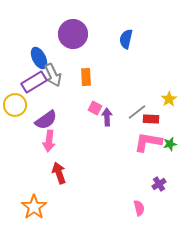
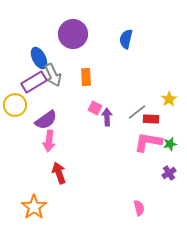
purple cross: moved 10 px right, 11 px up
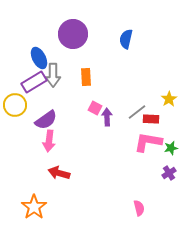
gray arrow: rotated 25 degrees clockwise
green star: moved 1 px right, 4 px down
red arrow: rotated 55 degrees counterclockwise
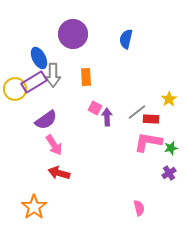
yellow circle: moved 16 px up
pink arrow: moved 5 px right, 4 px down; rotated 40 degrees counterclockwise
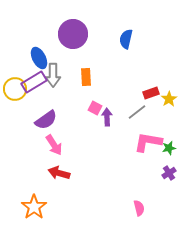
red rectangle: moved 26 px up; rotated 21 degrees counterclockwise
green star: moved 2 px left
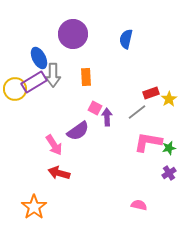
purple semicircle: moved 32 px right, 11 px down
pink semicircle: moved 3 px up; rotated 63 degrees counterclockwise
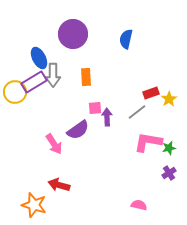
yellow circle: moved 3 px down
pink square: rotated 32 degrees counterclockwise
purple semicircle: moved 1 px up
pink arrow: moved 1 px up
red arrow: moved 12 px down
orange star: moved 2 px up; rotated 20 degrees counterclockwise
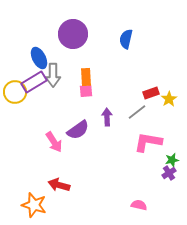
pink square: moved 9 px left, 17 px up
pink arrow: moved 2 px up
green star: moved 3 px right, 12 px down
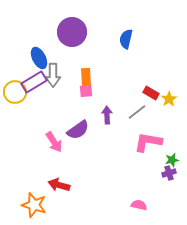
purple circle: moved 1 px left, 2 px up
red rectangle: rotated 49 degrees clockwise
purple arrow: moved 2 px up
purple cross: rotated 16 degrees clockwise
